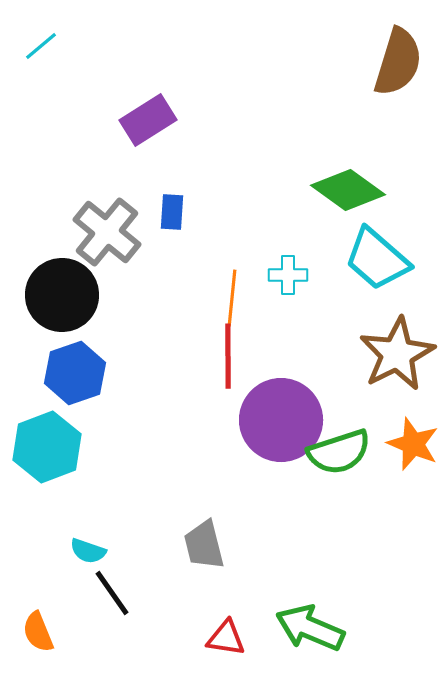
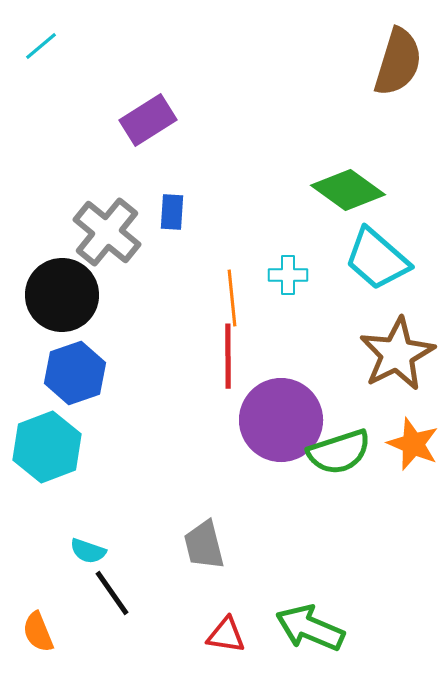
orange line: rotated 12 degrees counterclockwise
red triangle: moved 3 px up
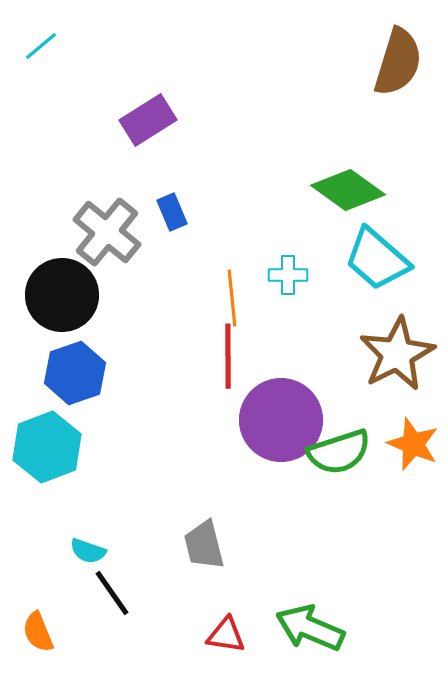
blue rectangle: rotated 27 degrees counterclockwise
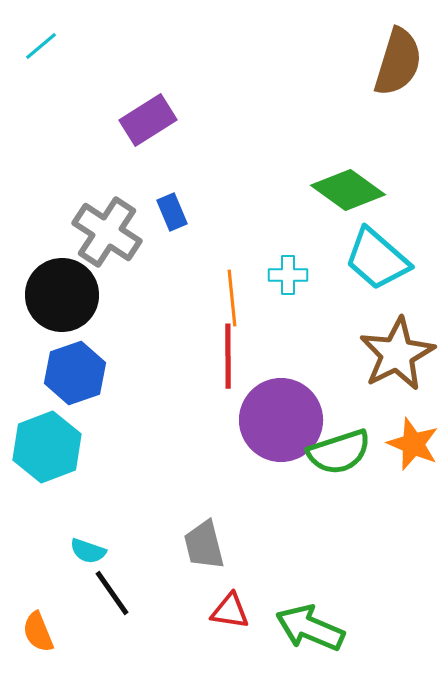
gray cross: rotated 6 degrees counterclockwise
red triangle: moved 4 px right, 24 px up
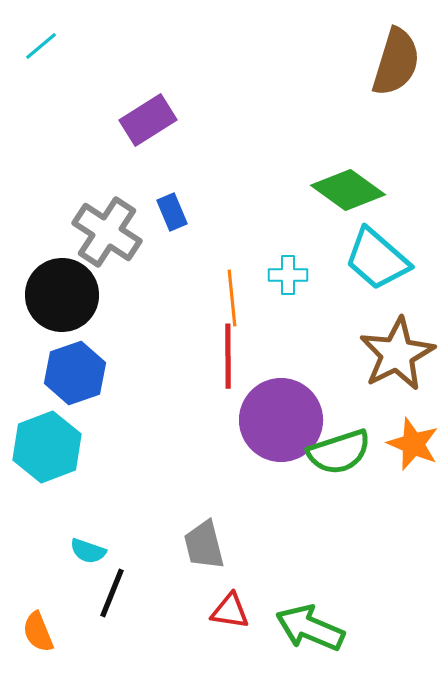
brown semicircle: moved 2 px left
black line: rotated 57 degrees clockwise
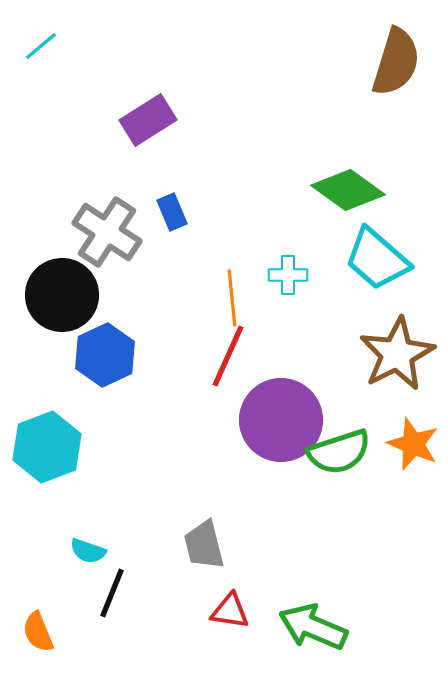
red line: rotated 24 degrees clockwise
blue hexagon: moved 30 px right, 18 px up; rotated 6 degrees counterclockwise
green arrow: moved 3 px right, 1 px up
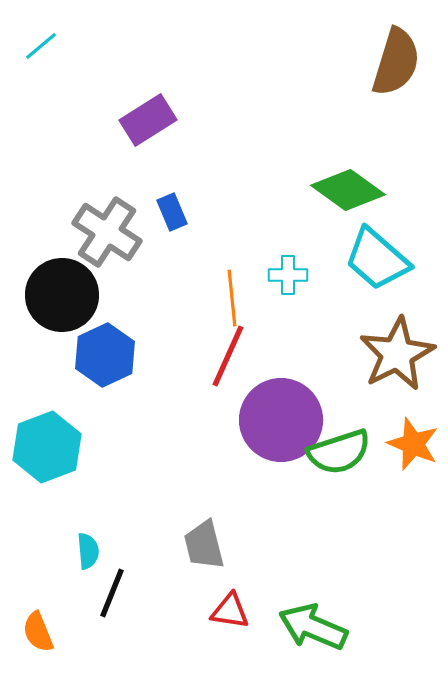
cyan semicircle: rotated 114 degrees counterclockwise
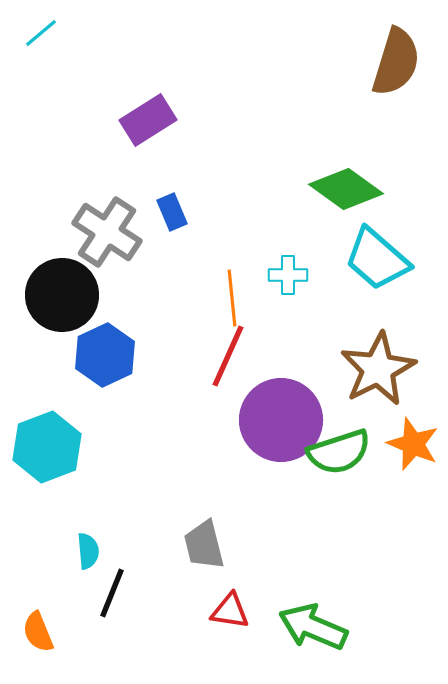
cyan line: moved 13 px up
green diamond: moved 2 px left, 1 px up
brown star: moved 19 px left, 15 px down
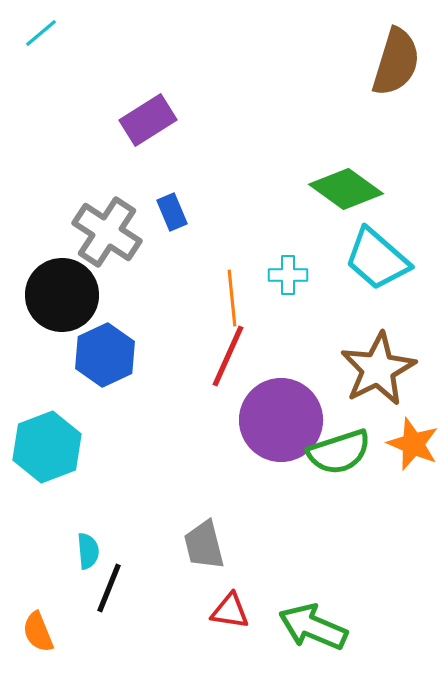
black line: moved 3 px left, 5 px up
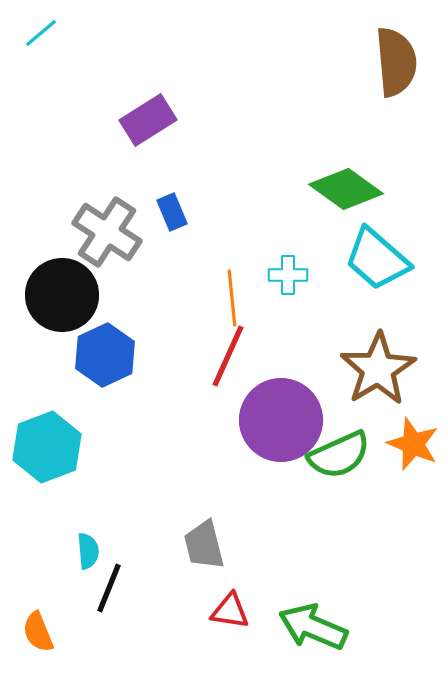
brown semicircle: rotated 22 degrees counterclockwise
brown star: rotated 4 degrees counterclockwise
green semicircle: moved 3 px down; rotated 6 degrees counterclockwise
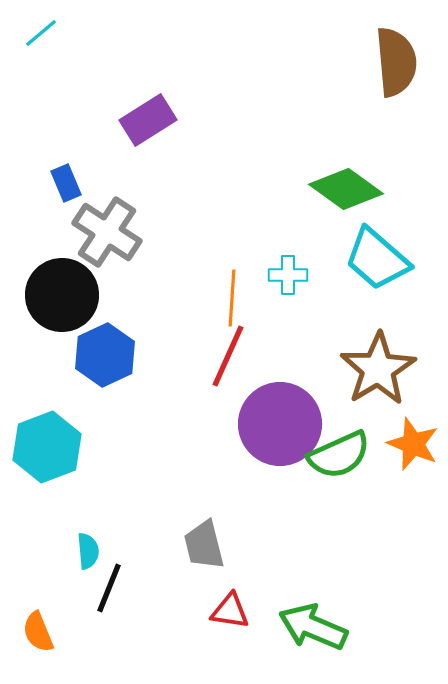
blue rectangle: moved 106 px left, 29 px up
orange line: rotated 10 degrees clockwise
purple circle: moved 1 px left, 4 px down
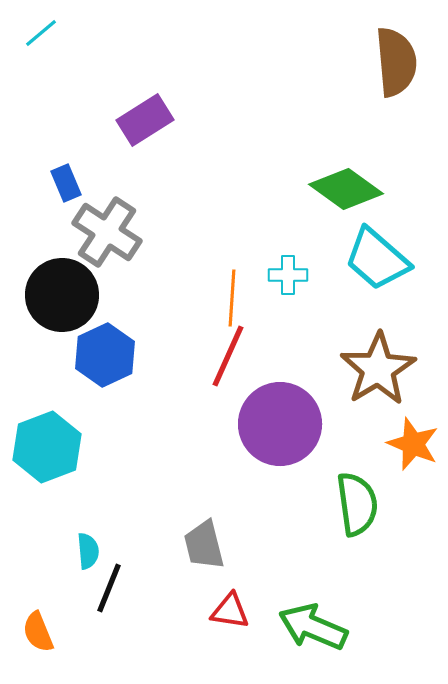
purple rectangle: moved 3 px left
green semicircle: moved 18 px right, 49 px down; rotated 74 degrees counterclockwise
